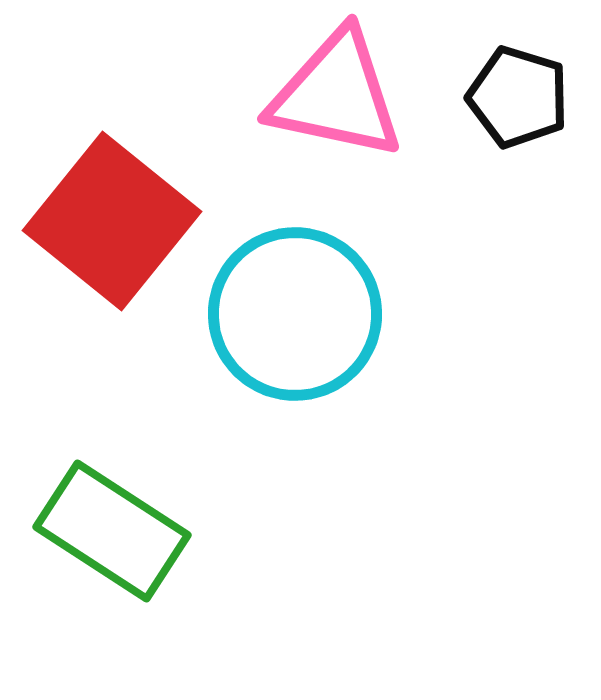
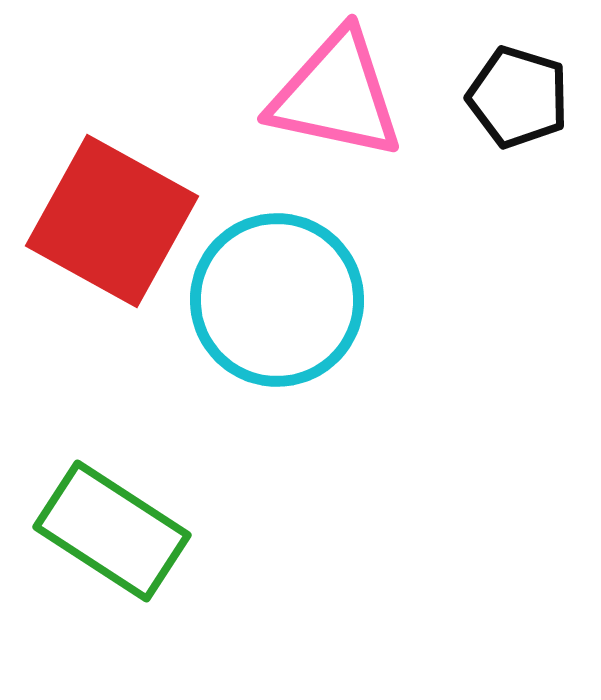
red square: rotated 10 degrees counterclockwise
cyan circle: moved 18 px left, 14 px up
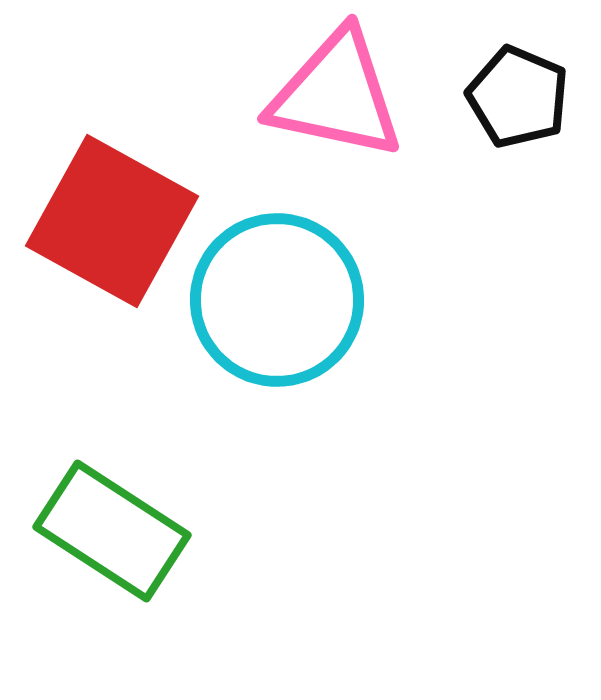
black pentagon: rotated 6 degrees clockwise
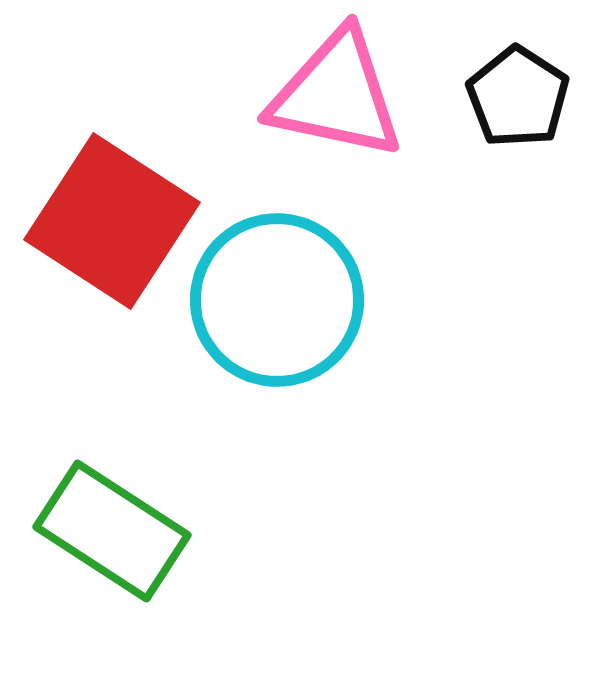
black pentagon: rotated 10 degrees clockwise
red square: rotated 4 degrees clockwise
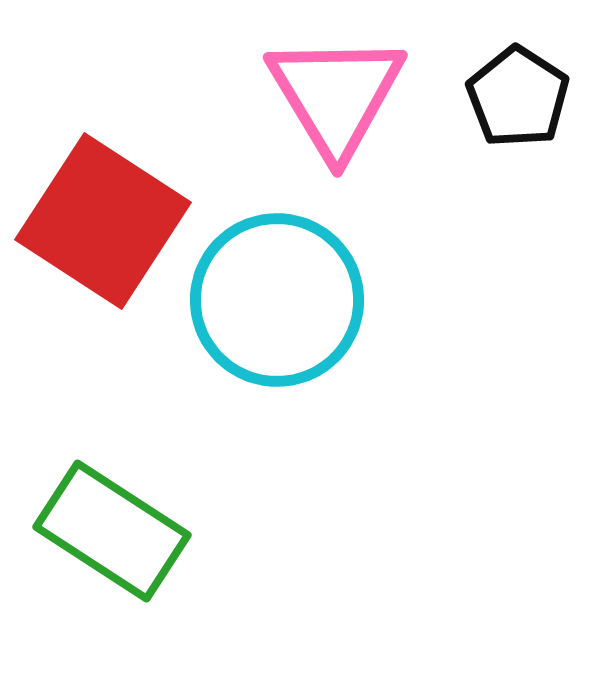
pink triangle: rotated 47 degrees clockwise
red square: moved 9 px left
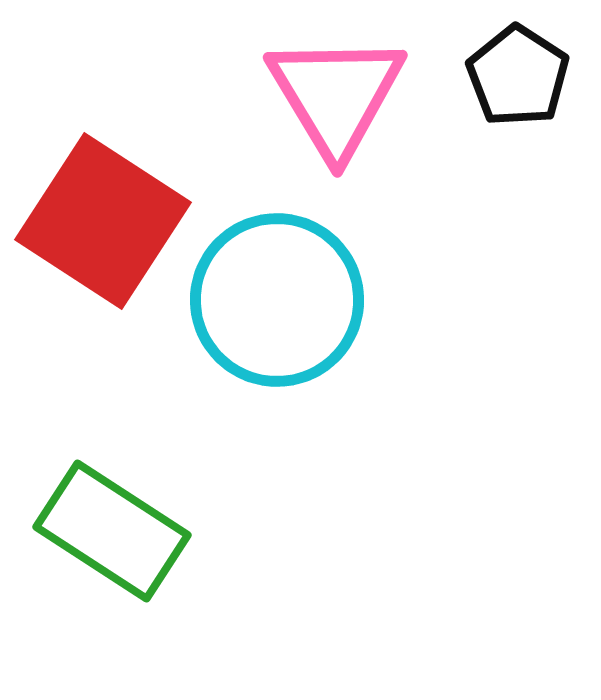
black pentagon: moved 21 px up
